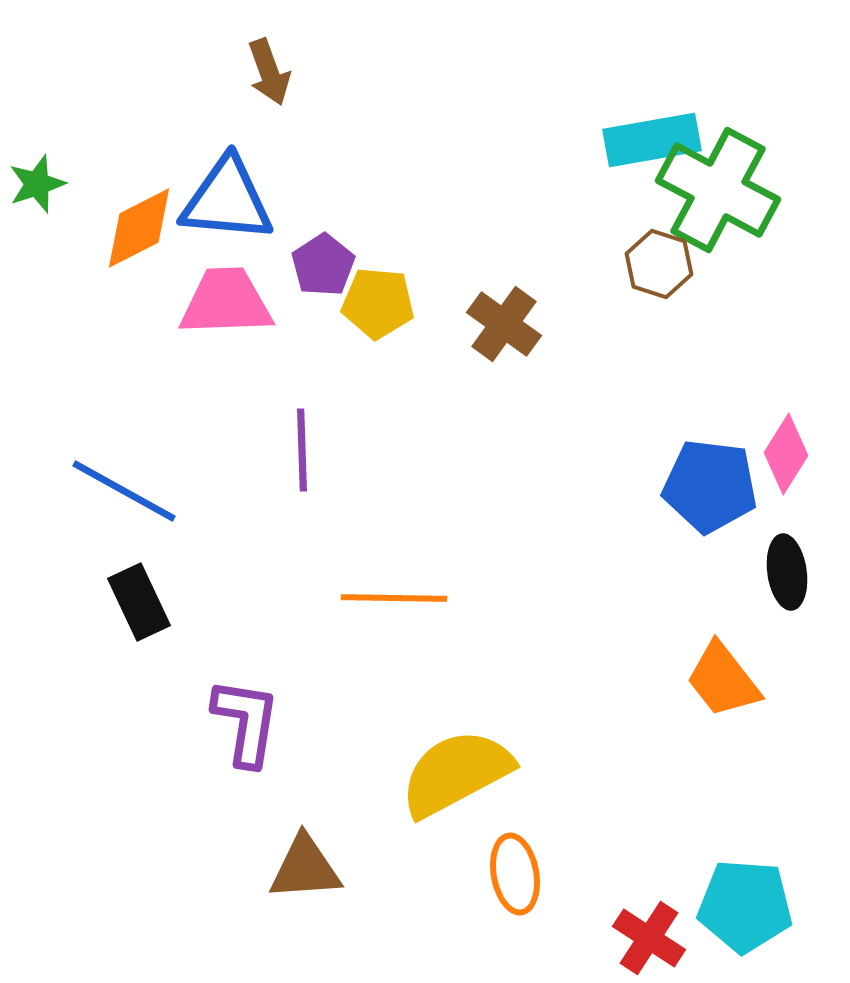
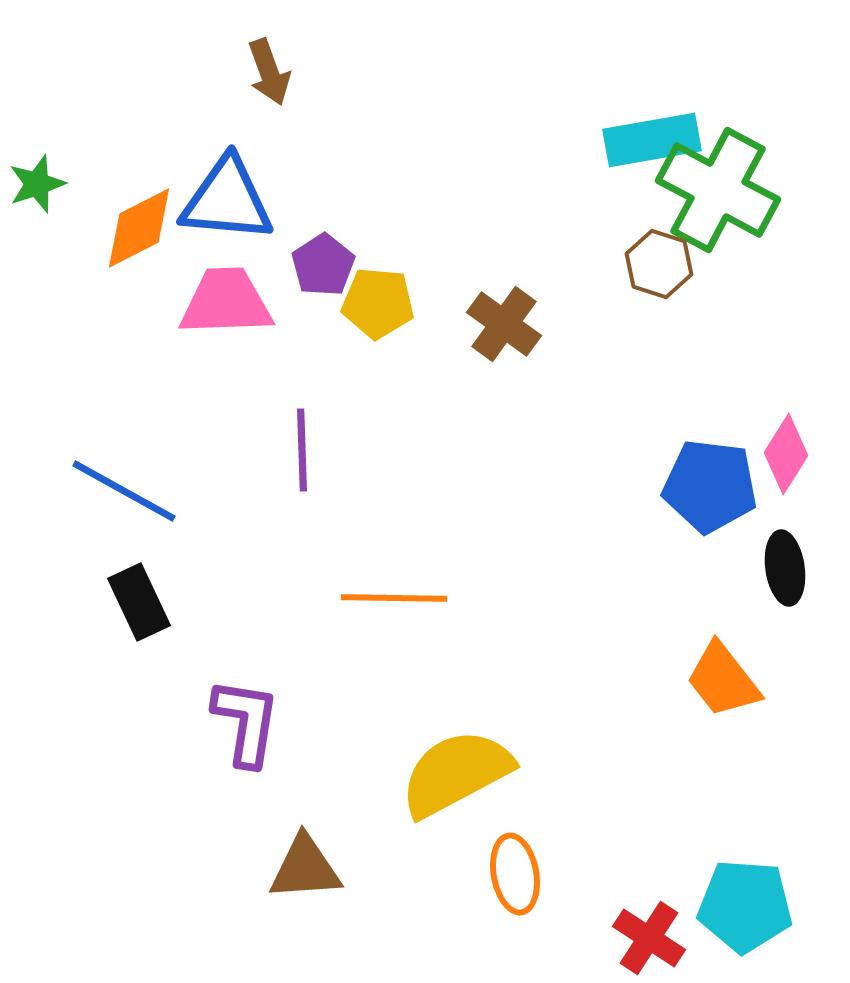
black ellipse: moved 2 px left, 4 px up
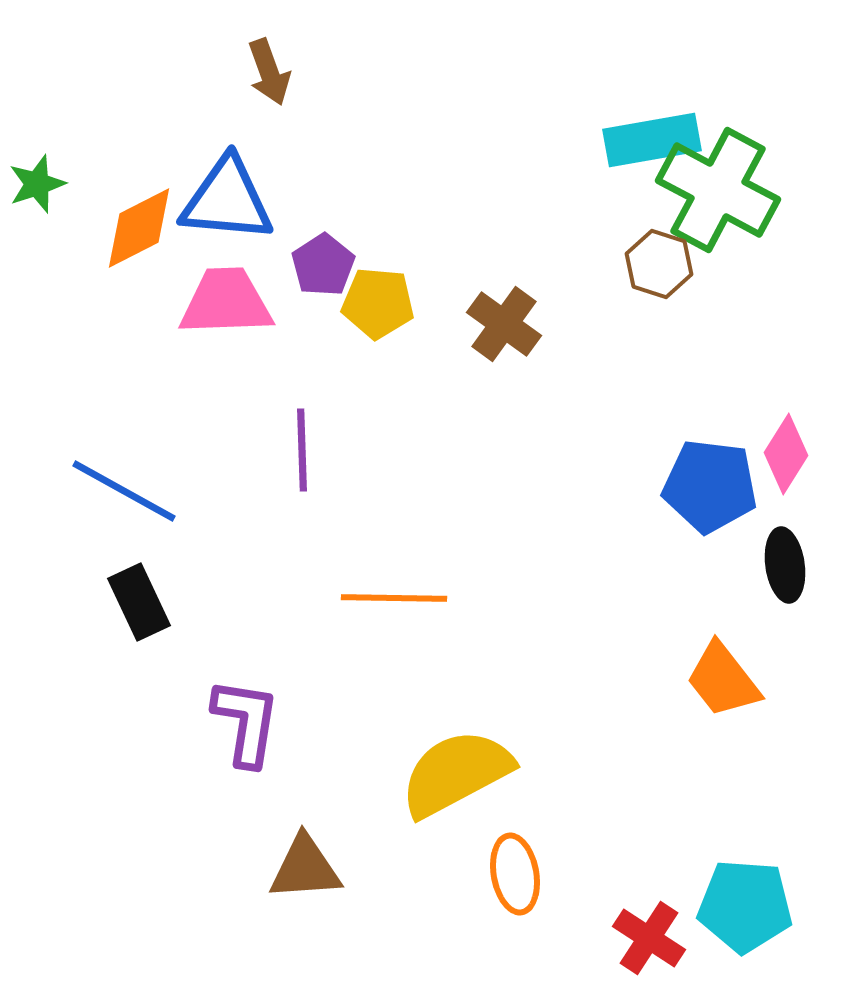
black ellipse: moved 3 px up
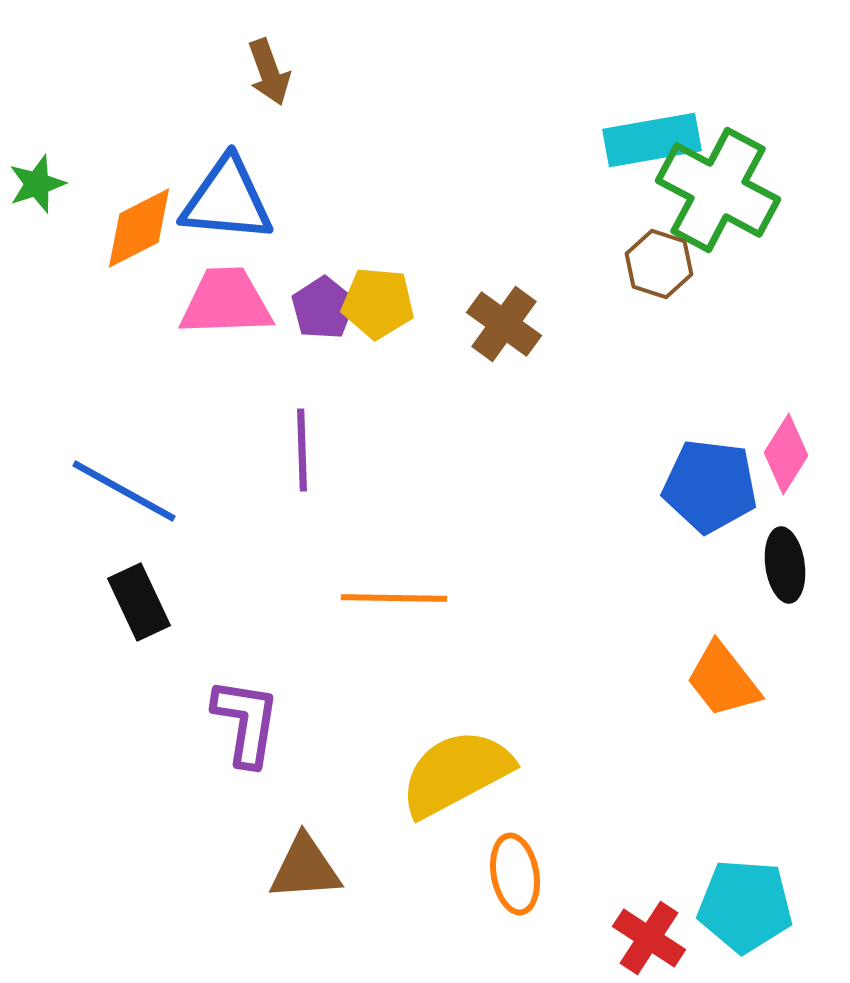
purple pentagon: moved 43 px down
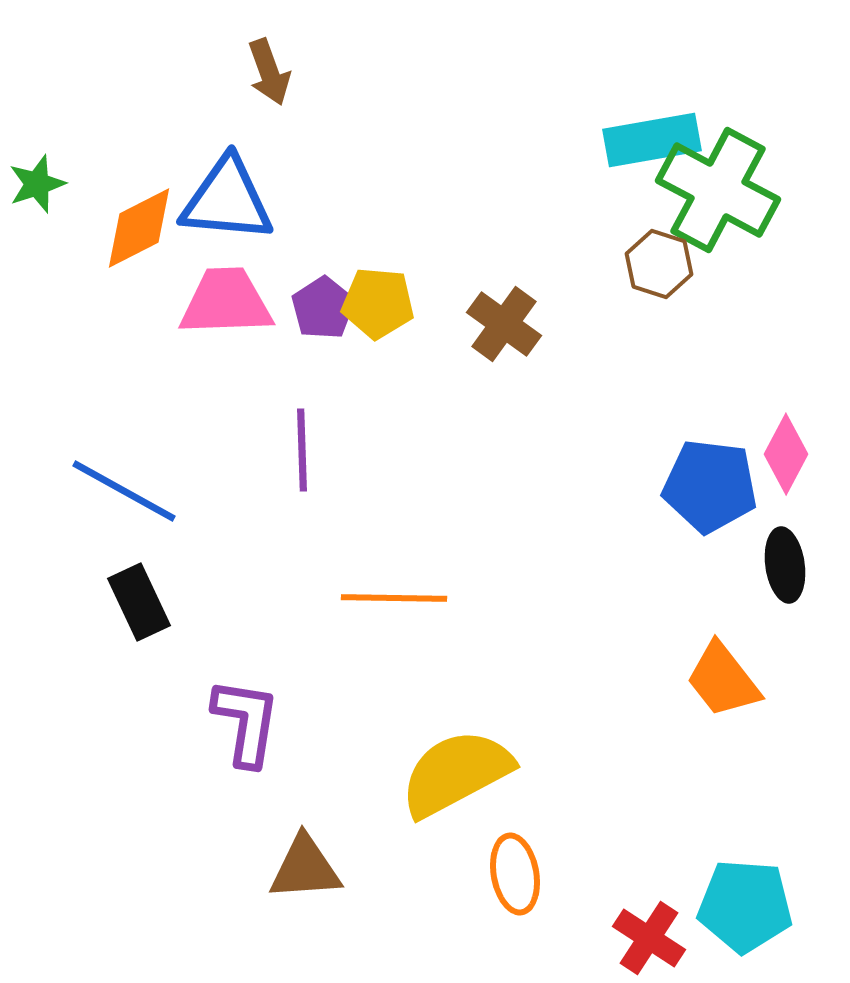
pink diamond: rotated 4 degrees counterclockwise
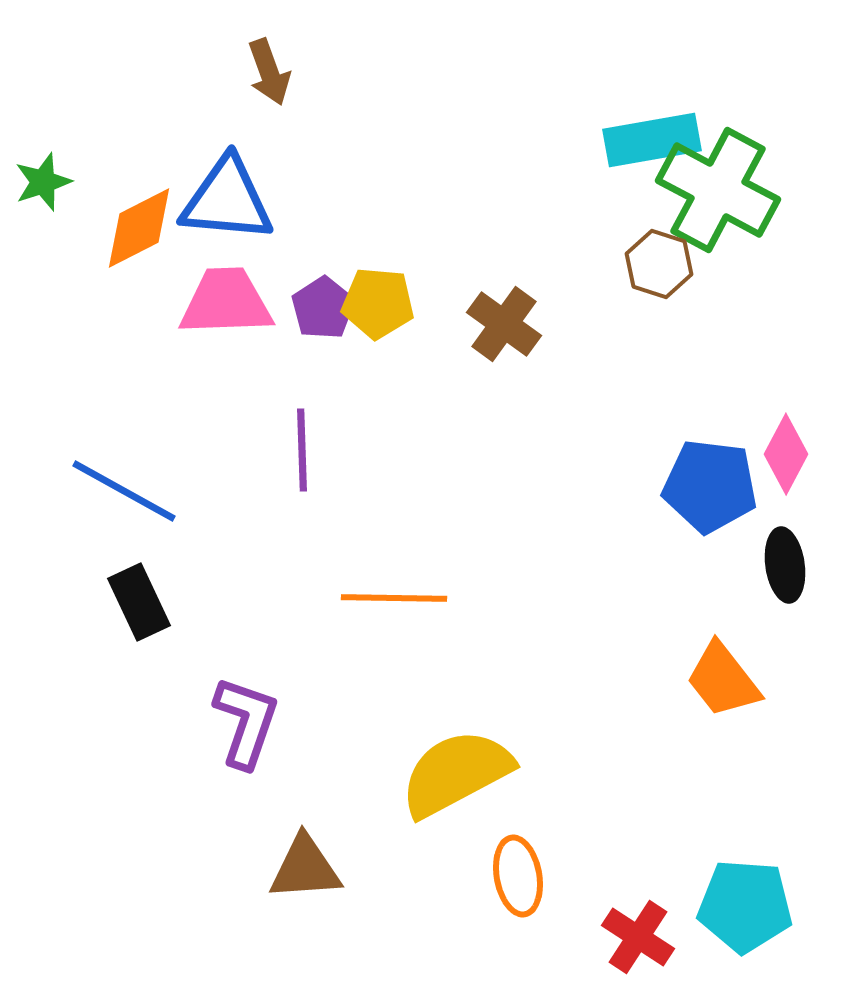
green star: moved 6 px right, 2 px up
purple L-shape: rotated 10 degrees clockwise
orange ellipse: moved 3 px right, 2 px down
red cross: moved 11 px left, 1 px up
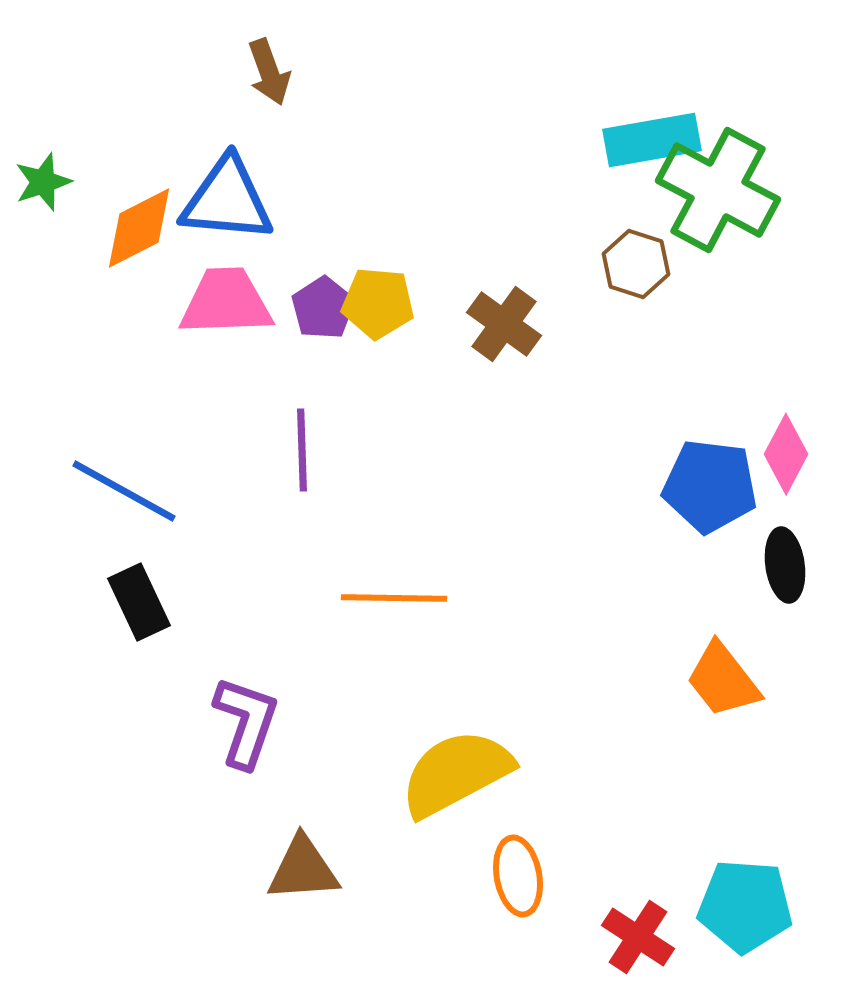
brown hexagon: moved 23 px left
brown triangle: moved 2 px left, 1 px down
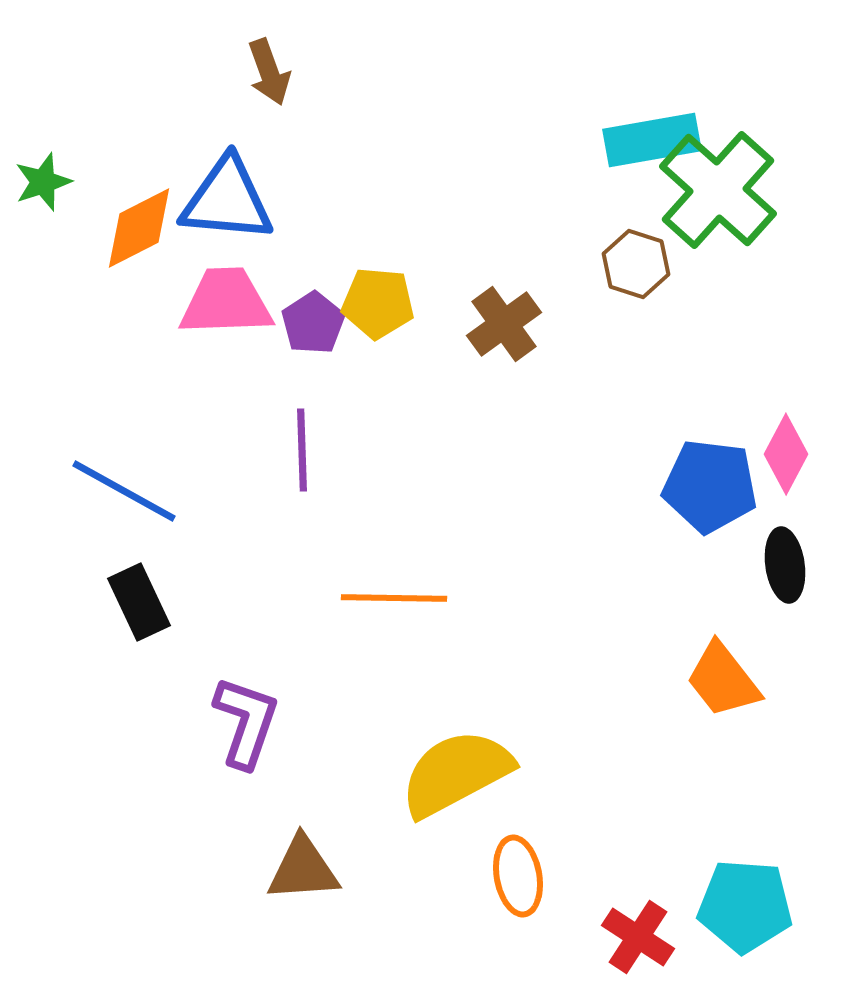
green cross: rotated 14 degrees clockwise
purple pentagon: moved 10 px left, 15 px down
brown cross: rotated 18 degrees clockwise
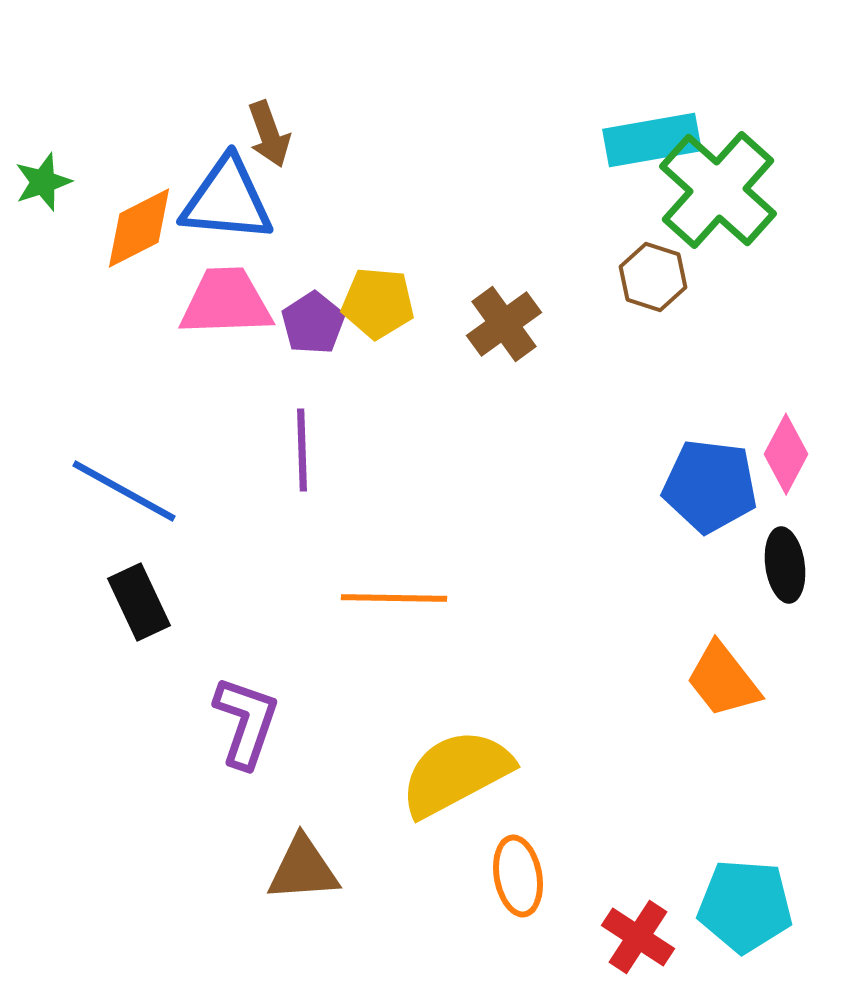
brown arrow: moved 62 px down
brown hexagon: moved 17 px right, 13 px down
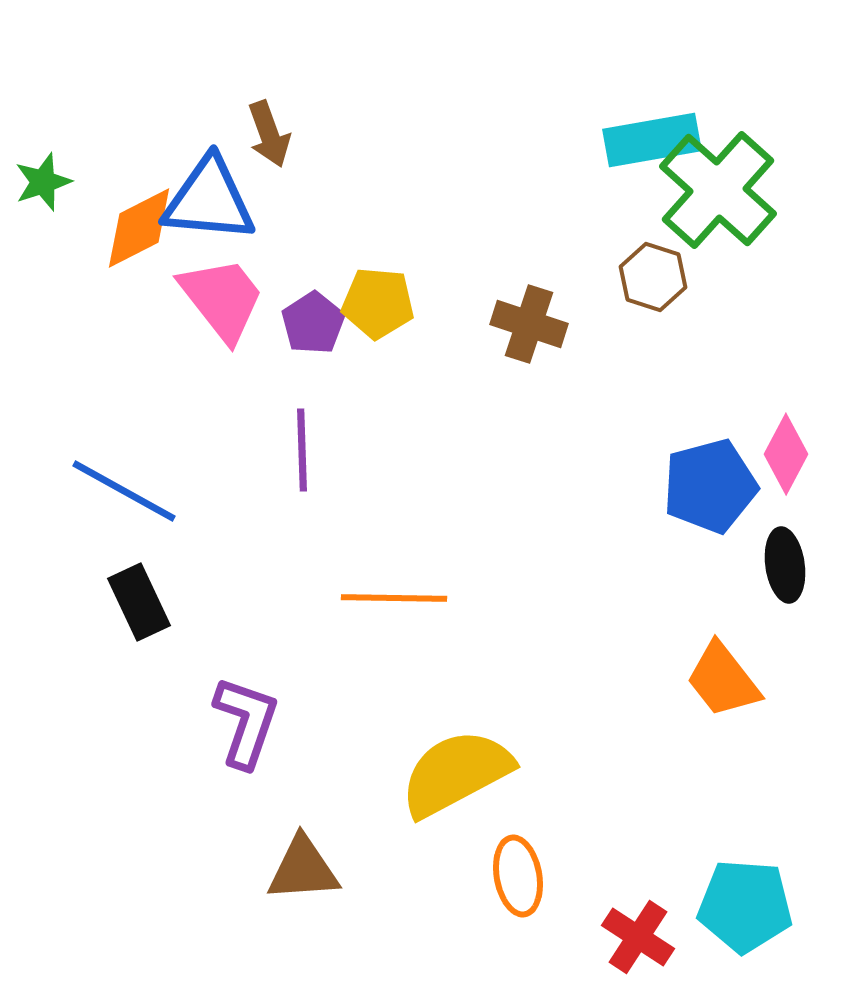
blue triangle: moved 18 px left
pink trapezoid: moved 4 px left, 3 px up; rotated 54 degrees clockwise
brown cross: moved 25 px right; rotated 36 degrees counterclockwise
blue pentagon: rotated 22 degrees counterclockwise
